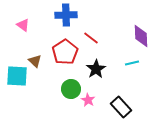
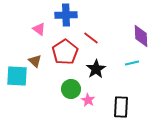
pink triangle: moved 16 px right, 4 px down
black rectangle: rotated 45 degrees clockwise
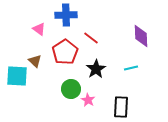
cyan line: moved 1 px left, 5 px down
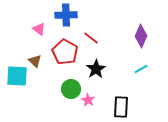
purple diamond: rotated 25 degrees clockwise
red pentagon: rotated 10 degrees counterclockwise
cyan line: moved 10 px right, 1 px down; rotated 16 degrees counterclockwise
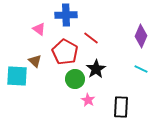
cyan line: rotated 56 degrees clockwise
green circle: moved 4 px right, 10 px up
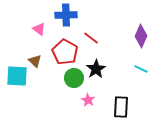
green circle: moved 1 px left, 1 px up
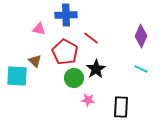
pink triangle: rotated 24 degrees counterclockwise
pink star: rotated 24 degrees counterclockwise
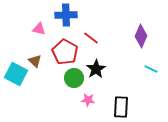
cyan line: moved 10 px right
cyan square: moved 1 px left, 2 px up; rotated 25 degrees clockwise
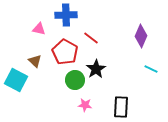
cyan square: moved 6 px down
green circle: moved 1 px right, 2 px down
pink star: moved 3 px left, 5 px down
